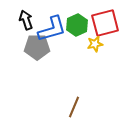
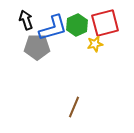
blue L-shape: moved 1 px right, 1 px up
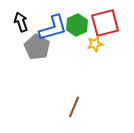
black arrow: moved 5 px left, 2 px down
gray pentagon: rotated 30 degrees clockwise
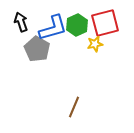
gray pentagon: moved 2 px down
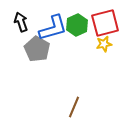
yellow star: moved 9 px right
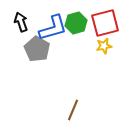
green hexagon: moved 1 px left, 2 px up; rotated 10 degrees clockwise
yellow star: moved 2 px down
brown line: moved 1 px left, 3 px down
